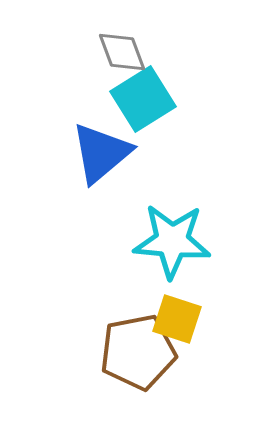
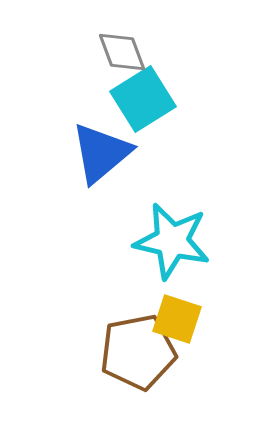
cyan star: rotated 8 degrees clockwise
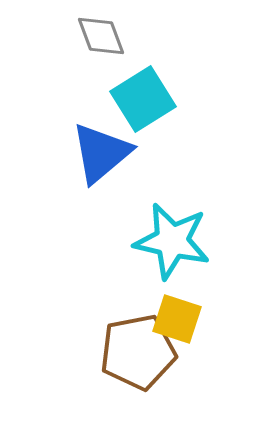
gray diamond: moved 21 px left, 16 px up
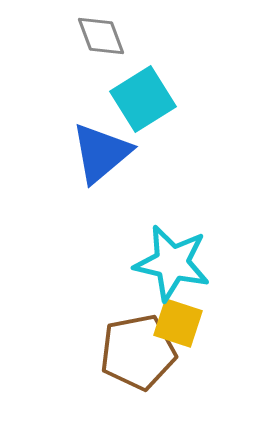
cyan star: moved 22 px down
yellow square: moved 1 px right, 4 px down
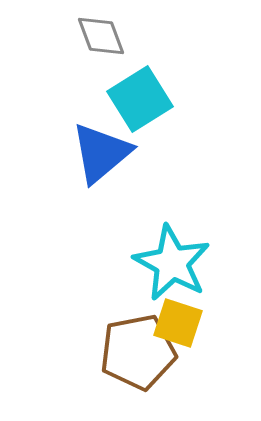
cyan square: moved 3 px left
cyan star: rotated 16 degrees clockwise
